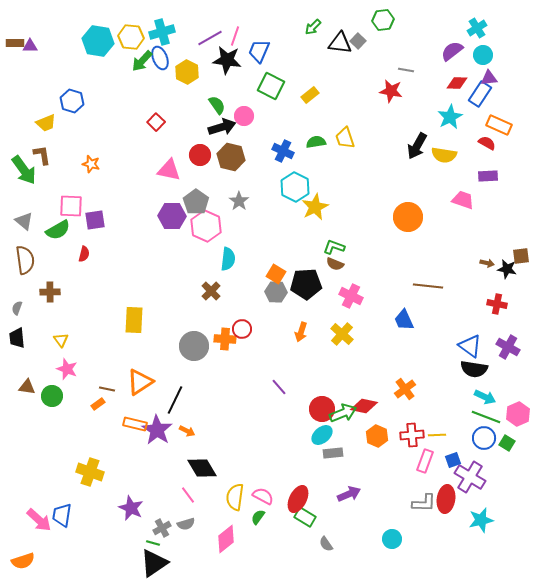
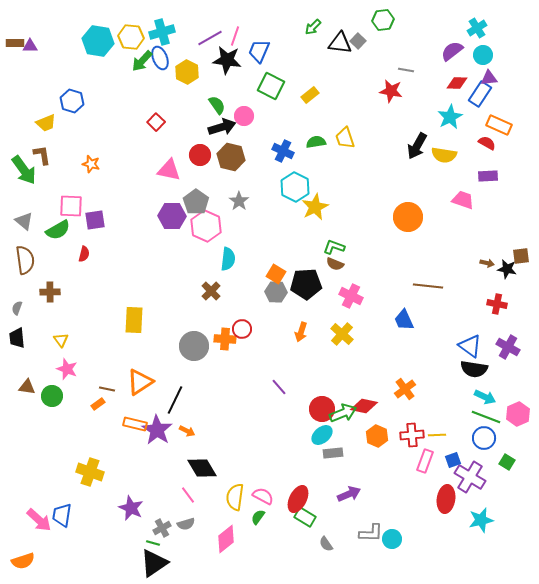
green square at (507, 443): moved 19 px down
gray L-shape at (424, 503): moved 53 px left, 30 px down
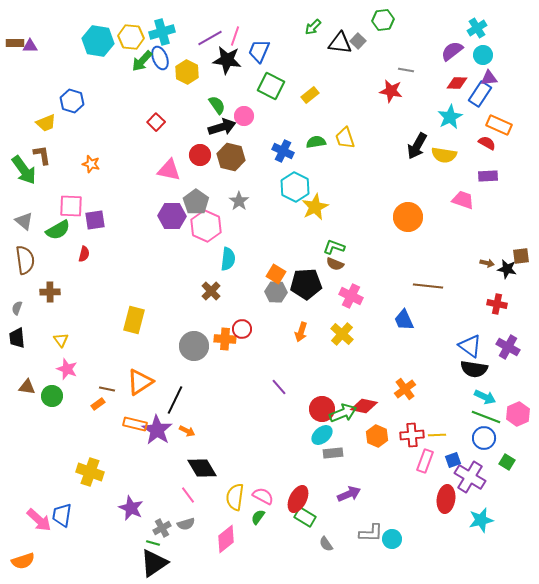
yellow rectangle at (134, 320): rotated 12 degrees clockwise
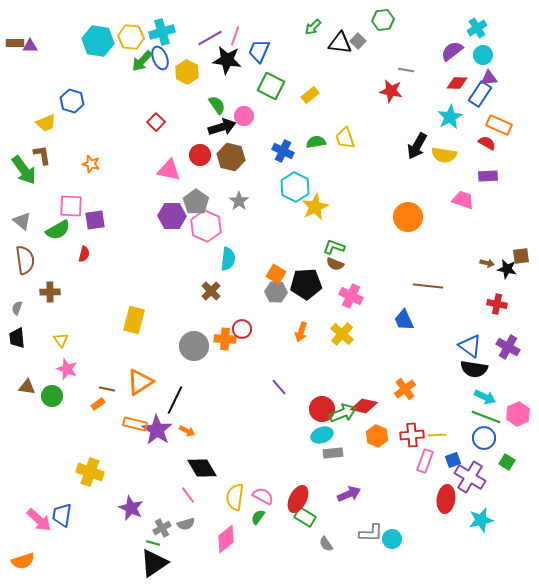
gray triangle at (24, 221): moved 2 px left
cyan ellipse at (322, 435): rotated 20 degrees clockwise
